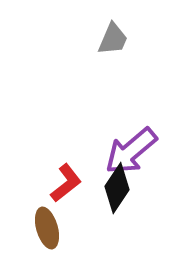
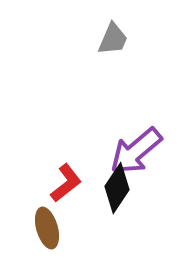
purple arrow: moved 5 px right
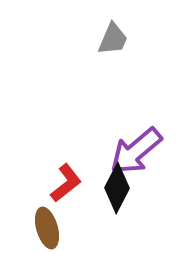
black diamond: rotated 6 degrees counterclockwise
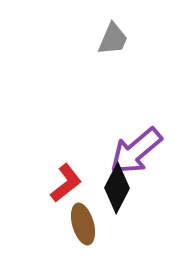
brown ellipse: moved 36 px right, 4 px up
